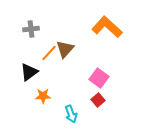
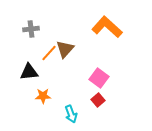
black triangle: rotated 30 degrees clockwise
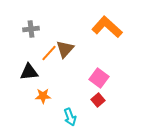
cyan arrow: moved 1 px left, 3 px down
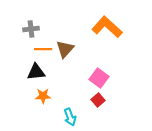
orange line: moved 6 px left, 4 px up; rotated 48 degrees clockwise
black triangle: moved 7 px right
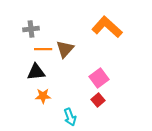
pink square: rotated 18 degrees clockwise
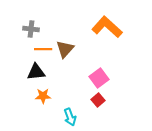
gray cross: rotated 14 degrees clockwise
